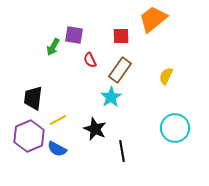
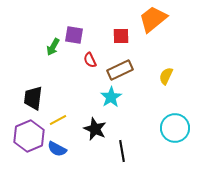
brown rectangle: rotated 30 degrees clockwise
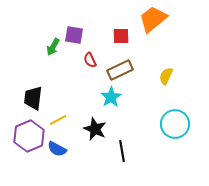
cyan circle: moved 4 px up
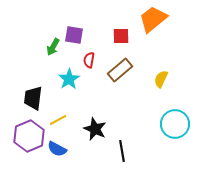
red semicircle: moved 1 px left; rotated 35 degrees clockwise
brown rectangle: rotated 15 degrees counterclockwise
yellow semicircle: moved 5 px left, 3 px down
cyan star: moved 42 px left, 18 px up
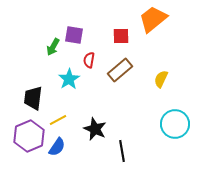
blue semicircle: moved 2 px up; rotated 84 degrees counterclockwise
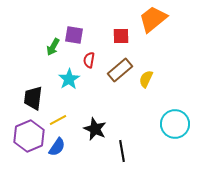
yellow semicircle: moved 15 px left
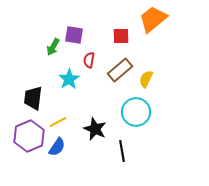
yellow line: moved 2 px down
cyan circle: moved 39 px left, 12 px up
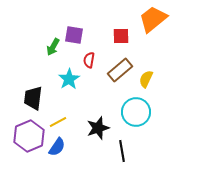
black star: moved 3 px right, 1 px up; rotated 30 degrees clockwise
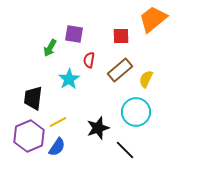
purple square: moved 1 px up
green arrow: moved 3 px left, 1 px down
black line: moved 3 px right, 1 px up; rotated 35 degrees counterclockwise
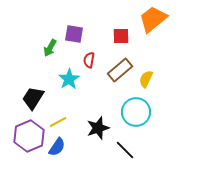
black trapezoid: rotated 25 degrees clockwise
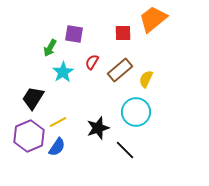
red square: moved 2 px right, 3 px up
red semicircle: moved 3 px right, 2 px down; rotated 21 degrees clockwise
cyan star: moved 6 px left, 7 px up
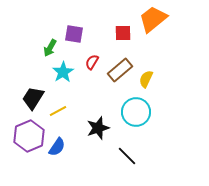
yellow line: moved 11 px up
black line: moved 2 px right, 6 px down
